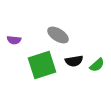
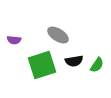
green semicircle: rotated 14 degrees counterclockwise
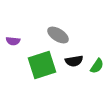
purple semicircle: moved 1 px left, 1 px down
green semicircle: moved 1 px down
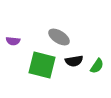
gray ellipse: moved 1 px right, 2 px down
green square: rotated 32 degrees clockwise
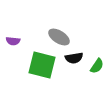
black semicircle: moved 3 px up
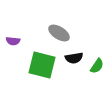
gray ellipse: moved 4 px up
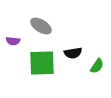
gray ellipse: moved 18 px left, 7 px up
black semicircle: moved 1 px left, 5 px up
green square: moved 2 px up; rotated 16 degrees counterclockwise
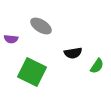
purple semicircle: moved 2 px left, 2 px up
green square: moved 10 px left, 9 px down; rotated 28 degrees clockwise
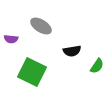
black semicircle: moved 1 px left, 2 px up
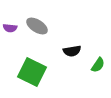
gray ellipse: moved 4 px left
purple semicircle: moved 1 px left, 11 px up
green semicircle: moved 1 px right, 1 px up
